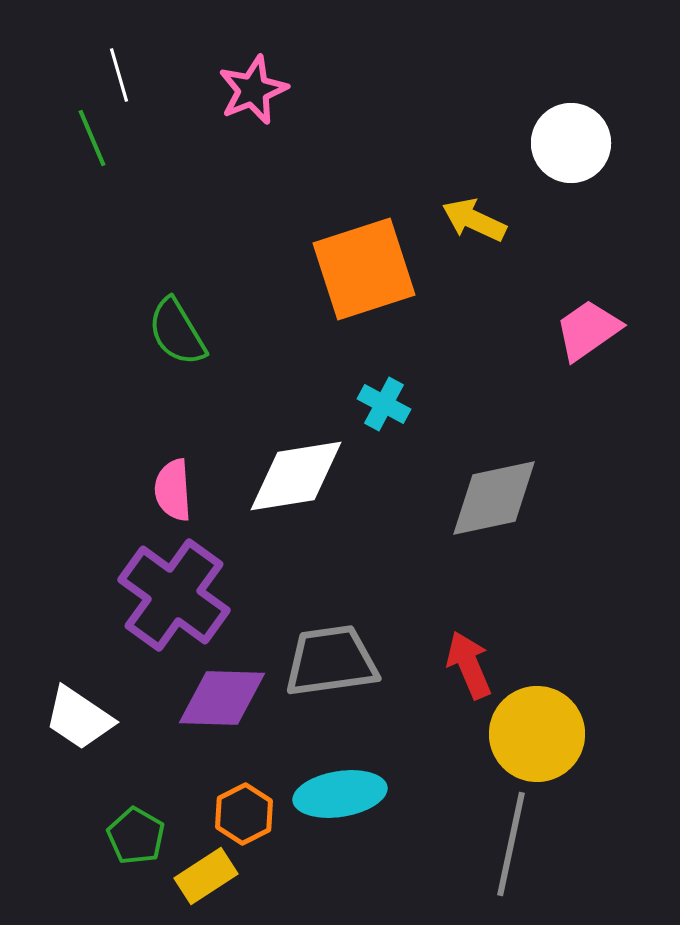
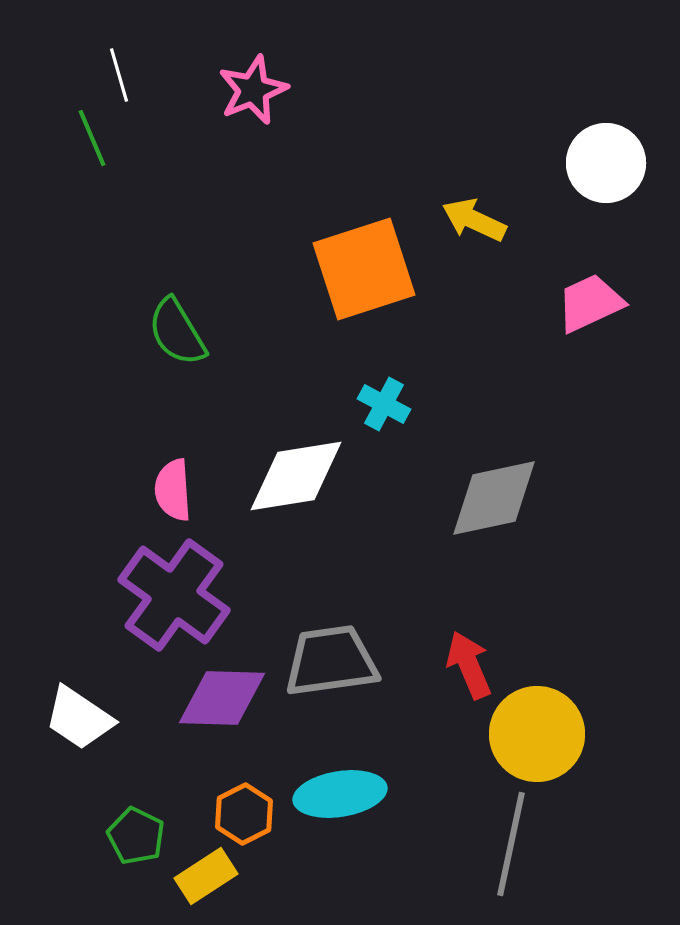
white circle: moved 35 px right, 20 px down
pink trapezoid: moved 2 px right, 27 px up; rotated 10 degrees clockwise
green pentagon: rotated 4 degrees counterclockwise
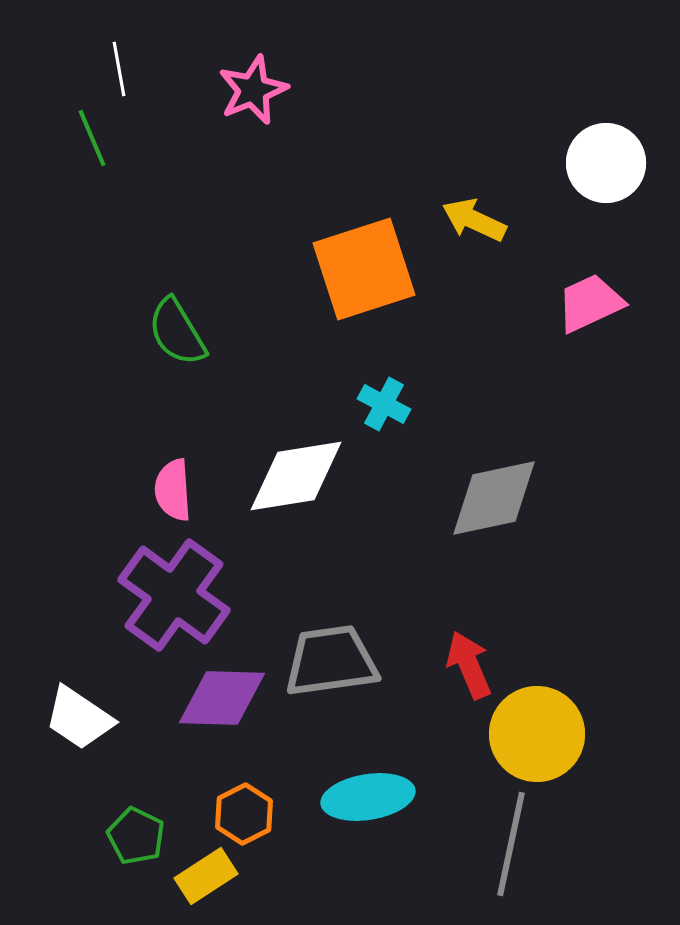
white line: moved 6 px up; rotated 6 degrees clockwise
cyan ellipse: moved 28 px right, 3 px down
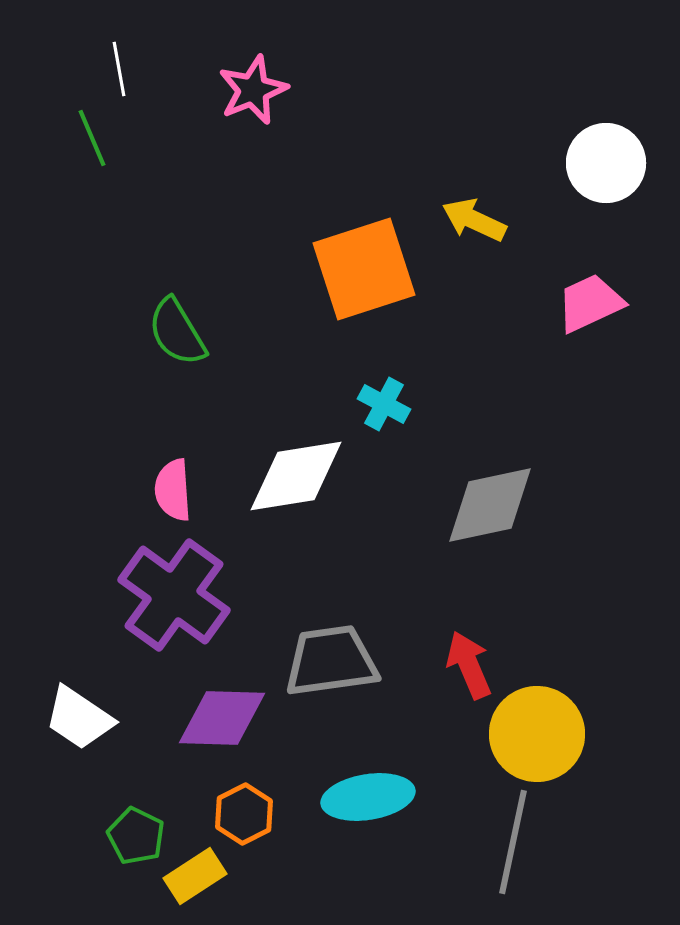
gray diamond: moved 4 px left, 7 px down
purple diamond: moved 20 px down
gray line: moved 2 px right, 2 px up
yellow rectangle: moved 11 px left
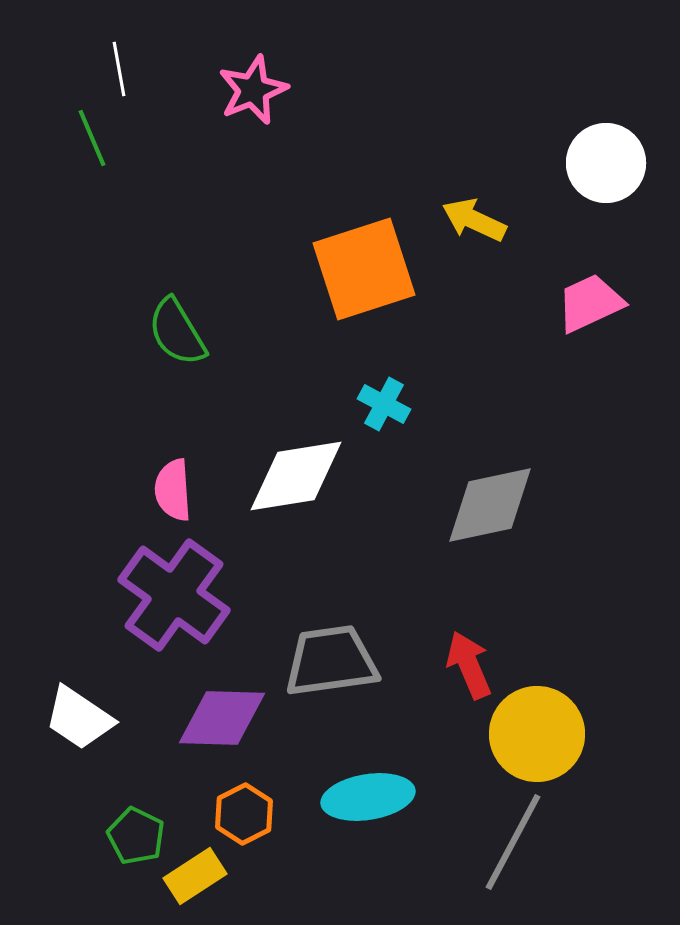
gray line: rotated 16 degrees clockwise
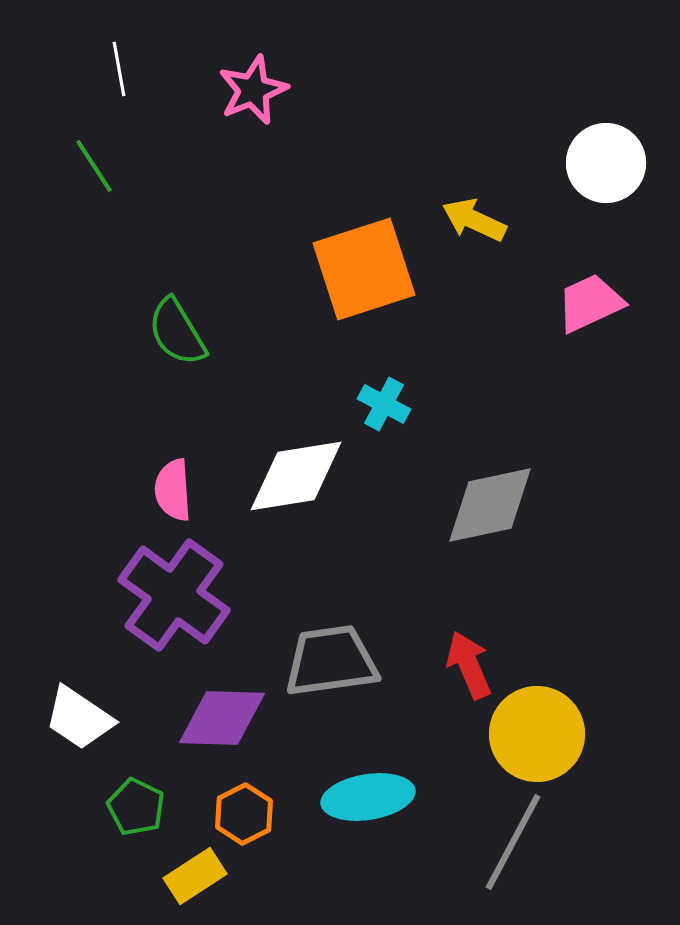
green line: moved 2 px right, 28 px down; rotated 10 degrees counterclockwise
green pentagon: moved 29 px up
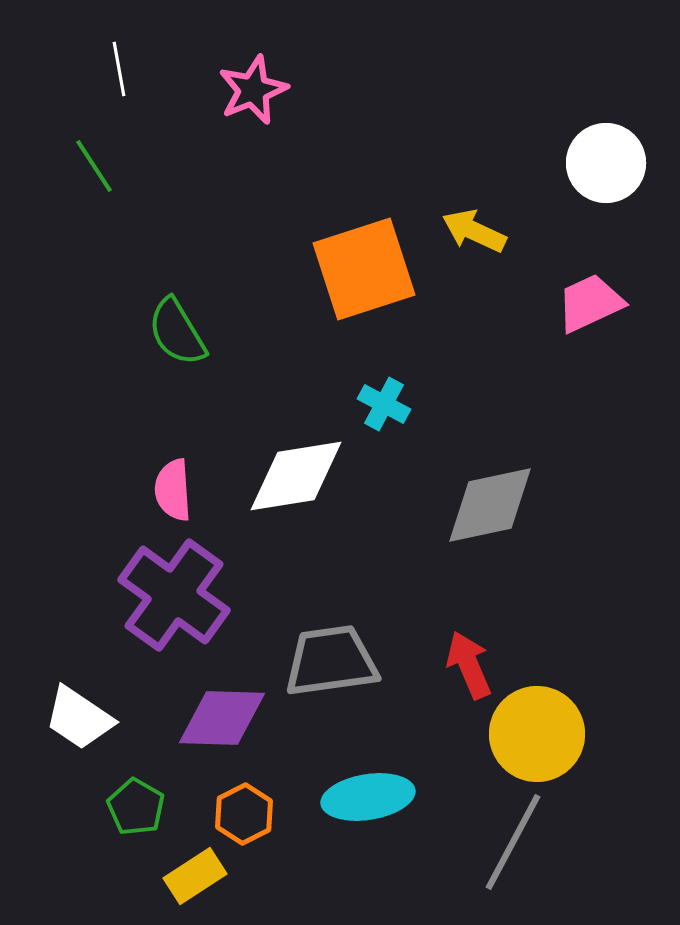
yellow arrow: moved 11 px down
green pentagon: rotated 4 degrees clockwise
